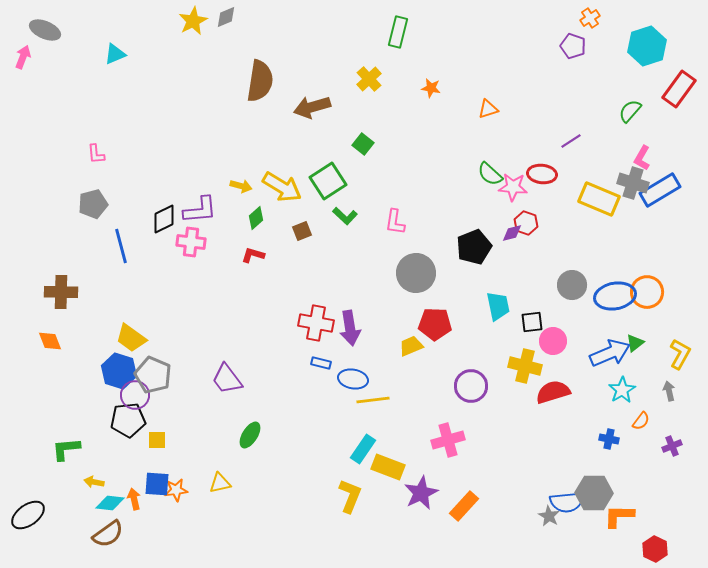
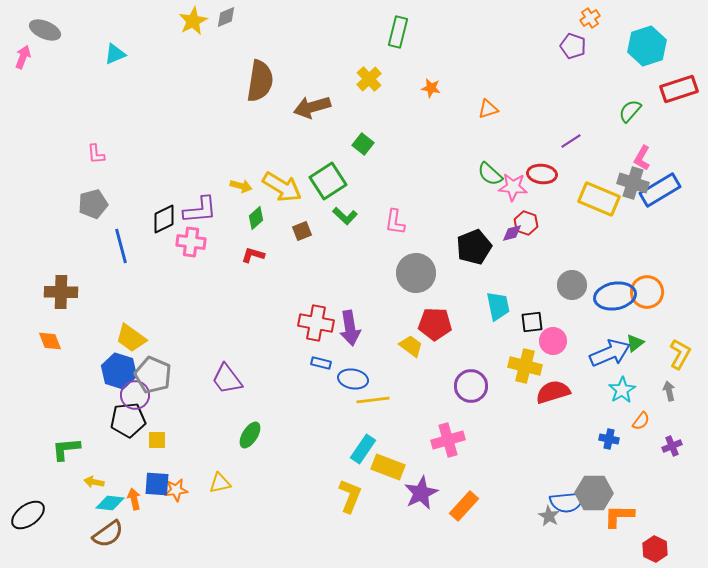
red rectangle at (679, 89): rotated 36 degrees clockwise
yellow trapezoid at (411, 346): rotated 60 degrees clockwise
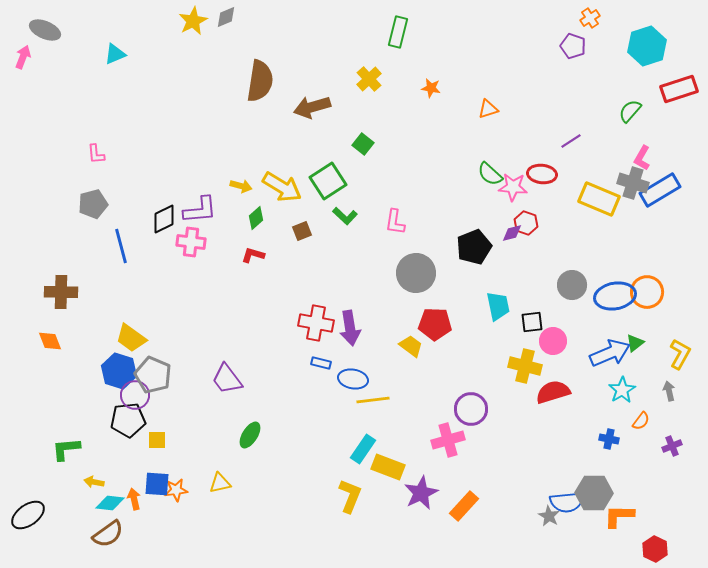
purple circle at (471, 386): moved 23 px down
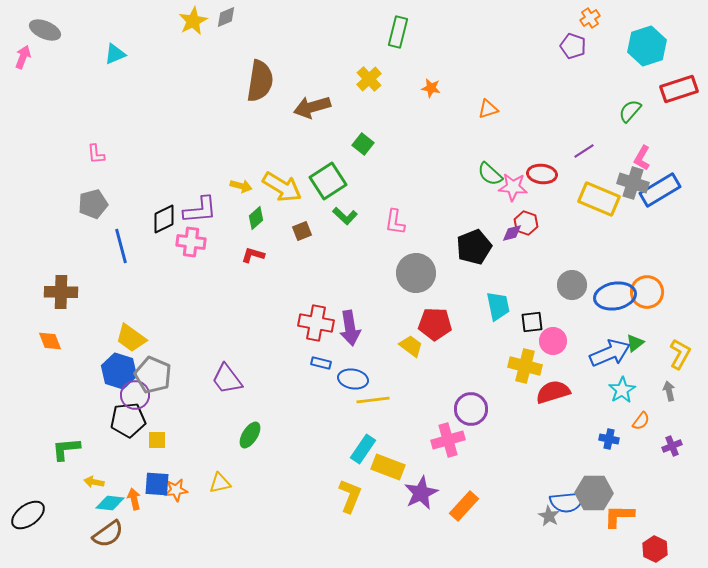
purple line at (571, 141): moved 13 px right, 10 px down
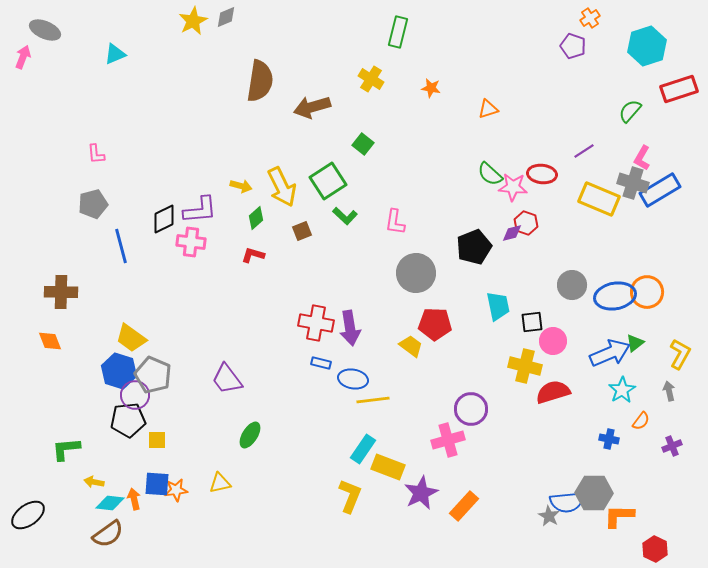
yellow cross at (369, 79): moved 2 px right; rotated 15 degrees counterclockwise
yellow arrow at (282, 187): rotated 33 degrees clockwise
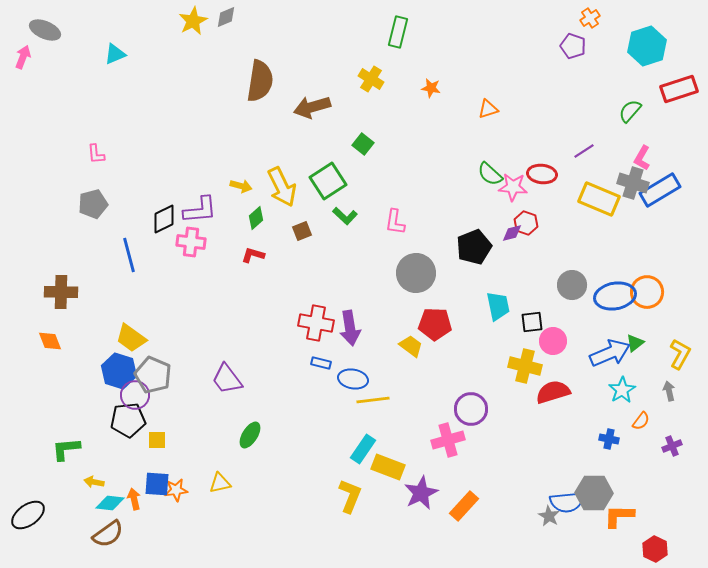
blue line at (121, 246): moved 8 px right, 9 px down
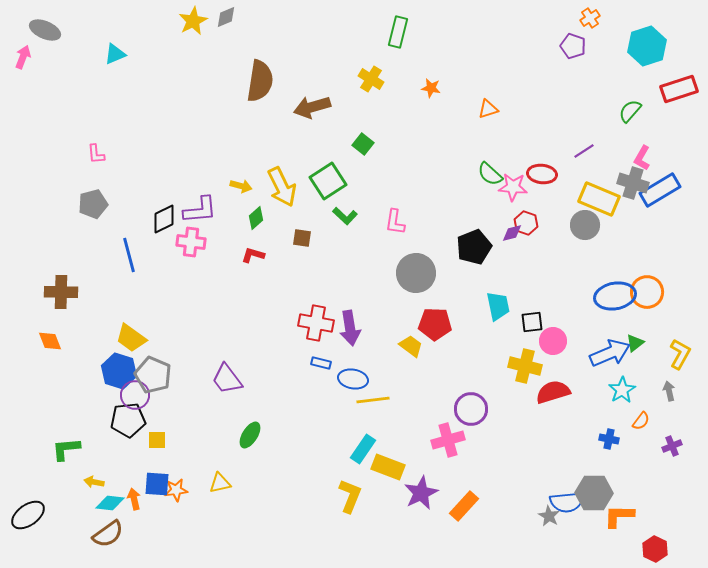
brown square at (302, 231): moved 7 px down; rotated 30 degrees clockwise
gray circle at (572, 285): moved 13 px right, 60 px up
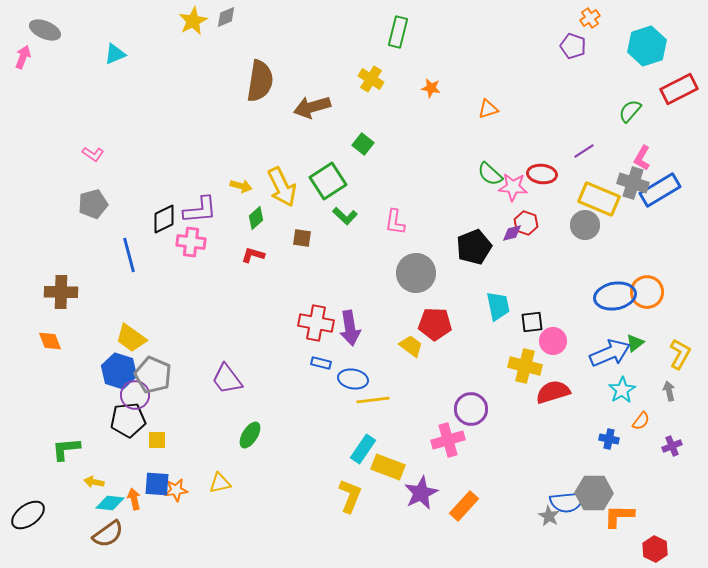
red rectangle at (679, 89): rotated 9 degrees counterclockwise
pink L-shape at (96, 154): moved 3 px left; rotated 50 degrees counterclockwise
